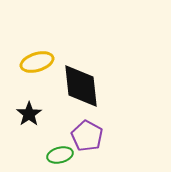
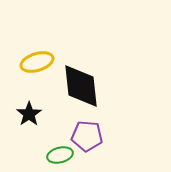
purple pentagon: rotated 24 degrees counterclockwise
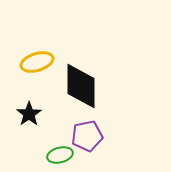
black diamond: rotated 6 degrees clockwise
purple pentagon: rotated 16 degrees counterclockwise
